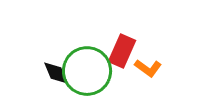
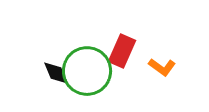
orange L-shape: moved 14 px right, 1 px up
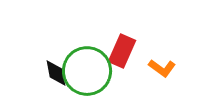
orange L-shape: moved 1 px down
black diamond: rotated 12 degrees clockwise
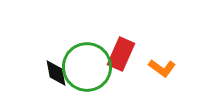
red rectangle: moved 1 px left, 3 px down
green circle: moved 4 px up
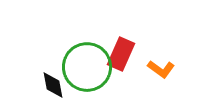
orange L-shape: moved 1 px left, 1 px down
black diamond: moved 3 px left, 12 px down
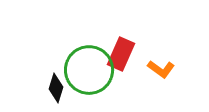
green circle: moved 2 px right, 3 px down
black diamond: moved 3 px right, 3 px down; rotated 28 degrees clockwise
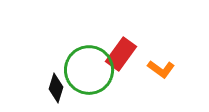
red rectangle: rotated 12 degrees clockwise
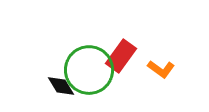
red rectangle: moved 2 px down
black diamond: moved 5 px right, 2 px up; rotated 48 degrees counterclockwise
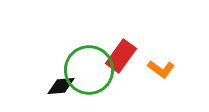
black diamond: rotated 64 degrees counterclockwise
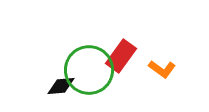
orange L-shape: moved 1 px right
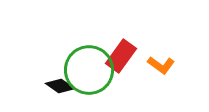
orange L-shape: moved 1 px left, 4 px up
black diamond: moved 1 px left; rotated 40 degrees clockwise
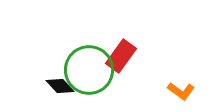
orange L-shape: moved 20 px right, 26 px down
black diamond: rotated 12 degrees clockwise
